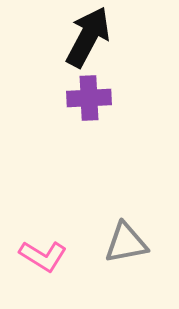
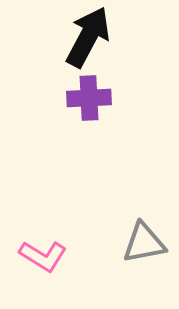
gray triangle: moved 18 px right
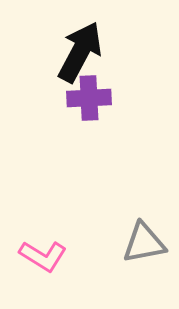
black arrow: moved 8 px left, 15 px down
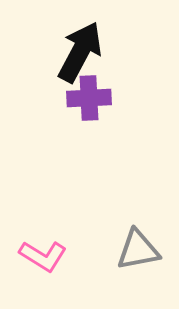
gray triangle: moved 6 px left, 7 px down
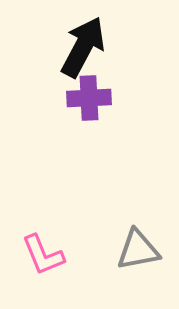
black arrow: moved 3 px right, 5 px up
pink L-shape: moved 1 px up; rotated 36 degrees clockwise
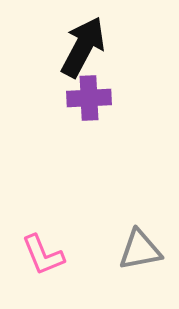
gray triangle: moved 2 px right
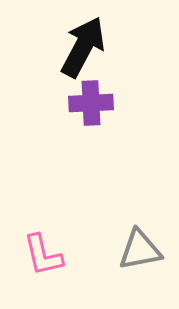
purple cross: moved 2 px right, 5 px down
pink L-shape: rotated 9 degrees clockwise
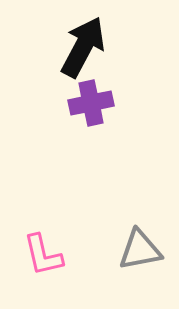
purple cross: rotated 9 degrees counterclockwise
